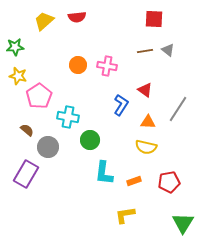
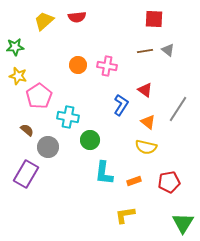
orange triangle: rotated 35 degrees clockwise
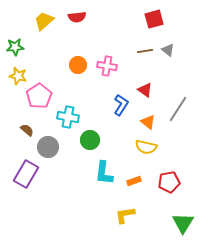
red square: rotated 18 degrees counterclockwise
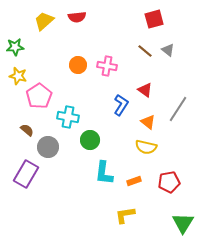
brown line: rotated 49 degrees clockwise
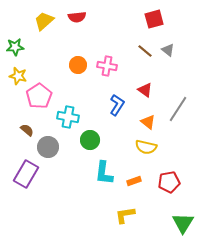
blue L-shape: moved 4 px left
